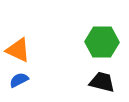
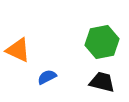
green hexagon: rotated 12 degrees counterclockwise
blue semicircle: moved 28 px right, 3 px up
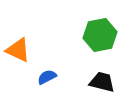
green hexagon: moved 2 px left, 7 px up
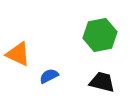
orange triangle: moved 4 px down
blue semicircle: moved 2 px right, 1 px up
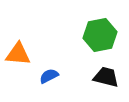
orange triangle: rotated 20 degrees counterclockwise
black trapezoid: moved 4 px right, 5 px up
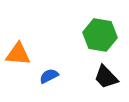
green hexagon: rotated 20 degrees clockwise
black trapezoid: rotated 148 degrees counterclockwise
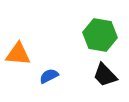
black trapezoid: moved 1 px left, 2 px up
